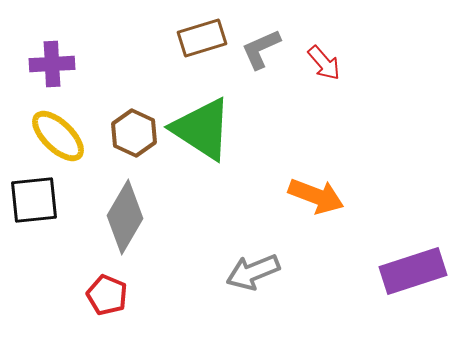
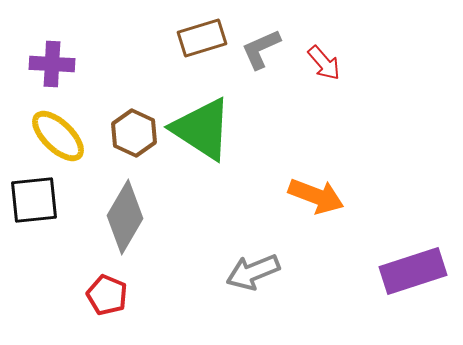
purple cross: rotated 6 degrees clockwise
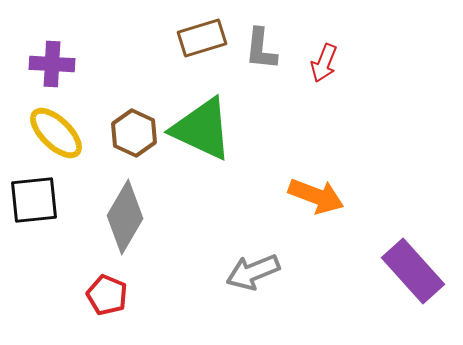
gray L-shape: rotated 60 degrees counterclockwise
red arrow: rotated 63 degrees clockwise
green triangle: rotated 8 degrees counterclockwise
yellow ellipse: moved 2 px left, 3 px up
purple rectangle: rotated 66 degrees clockwise
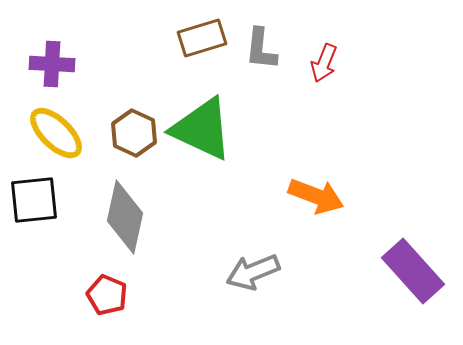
gray diamond: rotated 18 degrees counterclockwise
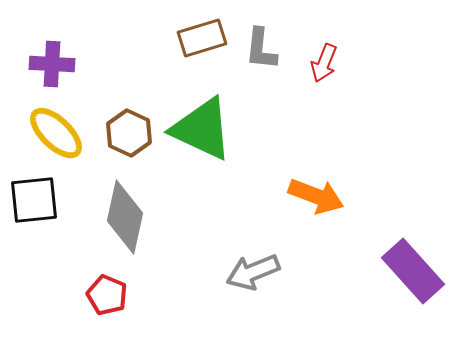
brown hexagon: moved 5 px left
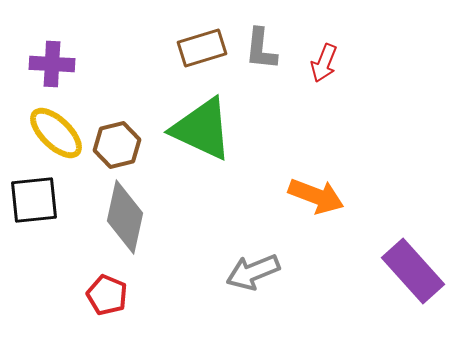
brown rectangle: moved 10 px down
brown hexagon: moved 12 px left, 12 px down; rotated 21 degrees clockwise
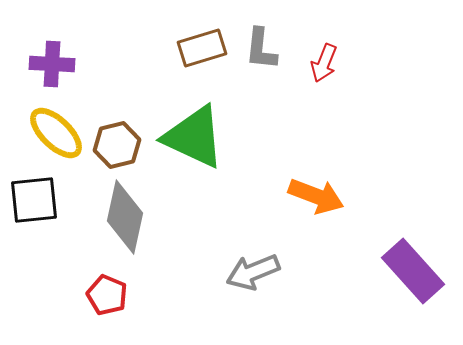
green triangle: moved 8 px left, 8 px down
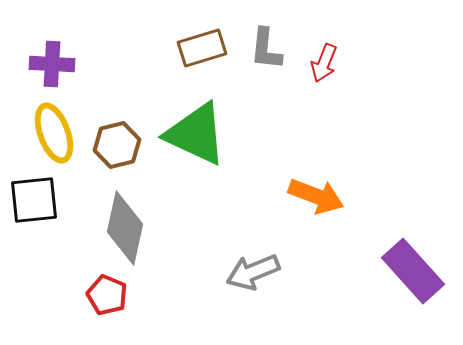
gray L-shape: moved 5 px right
yellow ellipse: moved 2 px left; rotated 26 degrees clockwise
green triangle: moved 2 px right, 3 px up
gray diamond: moved 11 px down
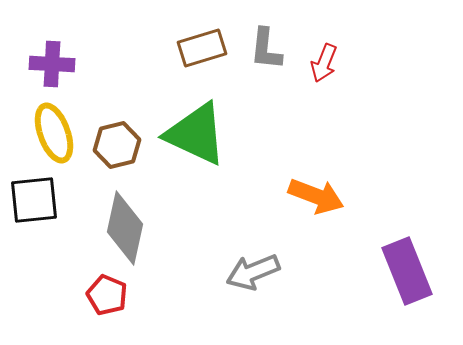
purple rectangle: moved 6 px left; rotated 20 degrees clockwise
